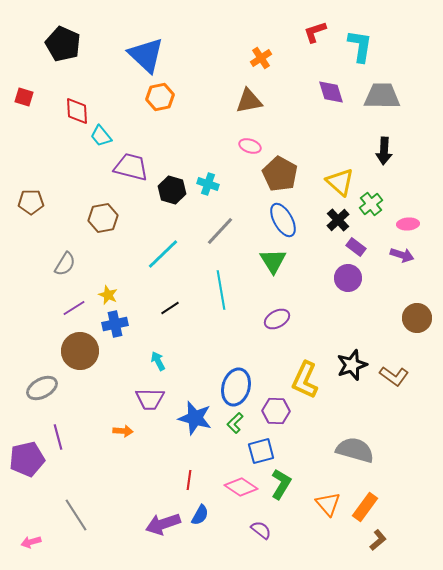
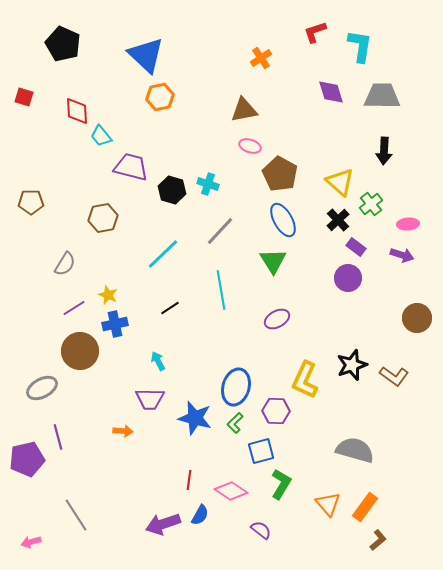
brown triangle at (249, 101): moved 5 px left, 9 px down
pink diamond at (241, 487): moved 10 px left, 4 px down
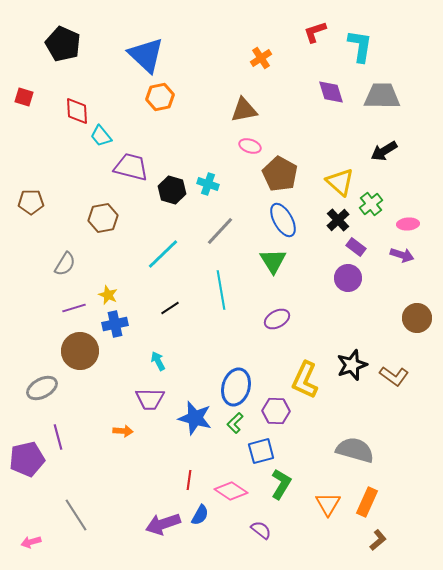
black arrow at (384, 151): rotated 56 degrees clockwise
purple line at (74, 308): rotated 15 degrees clockwise
orange triangle at (328, 504): rotated 12 degrees clockwise
orange rectangle at (365, 507): moved 2 px right, 5 px up; rotated 12 degrees counterclockwise
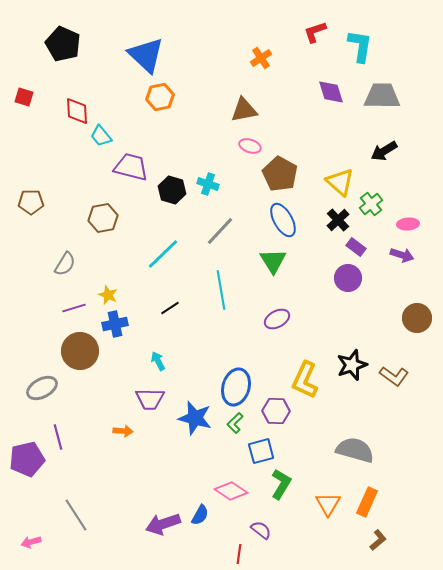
red line at (189, 480): moved 50 px right, 74 px down
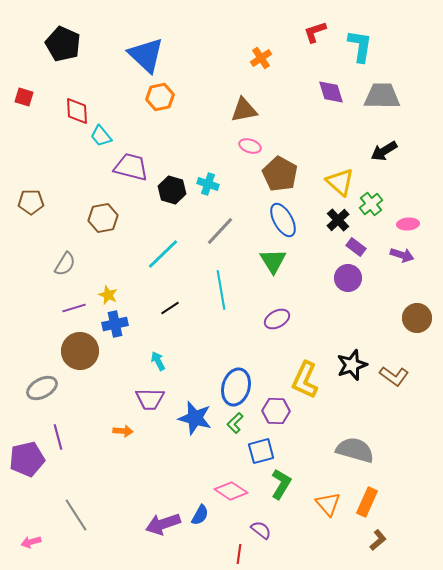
orange triangle at (328, 504): rotated 12 degrees counterclockwise
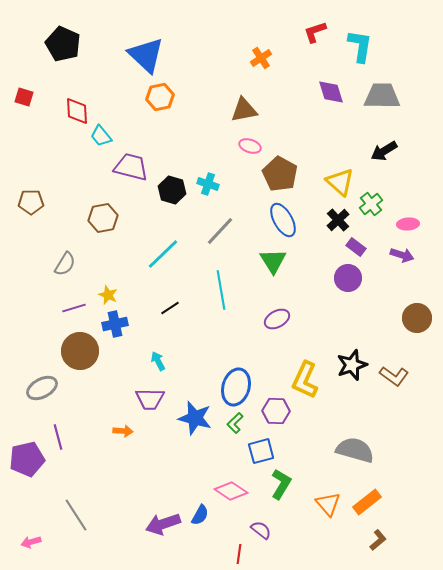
orange rectangle at (367, 502): rotated 28 degrees clockwise
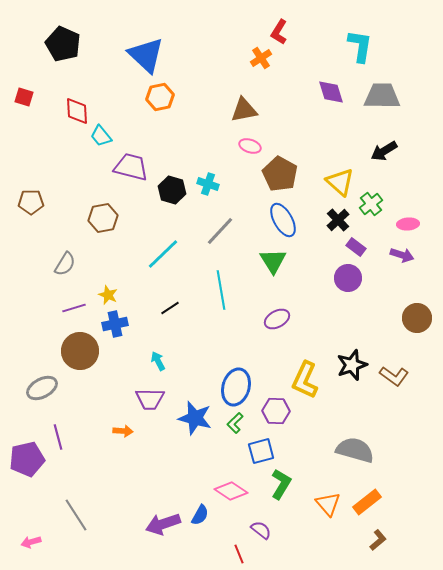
red L-shape at (315, 32): moved 36 px left; rotated 40 degrees counterclockwise
red line at (239, 554): rotated 30 degrees counterclockwise
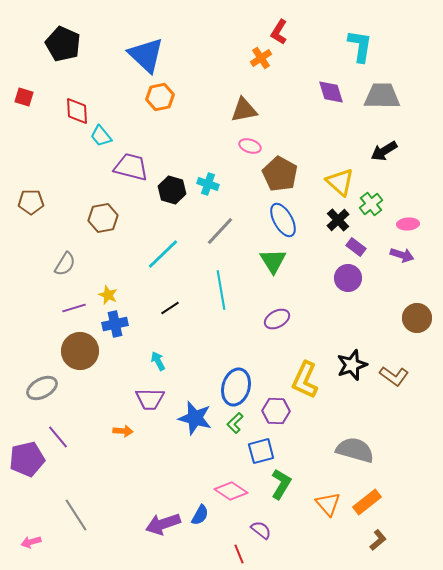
purple line at (58, 437): rotated 25 degrees counterclockwise
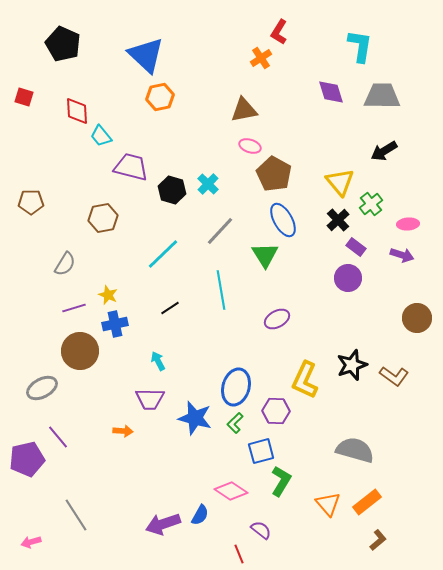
brown pentagon at (280, 174): moved 6 px left
yellow triangle at (340, 182): rotated 8 degrees clockwise
cyan cross at (208, 184): rotated 25 degrees clockwise
green triangle at (273, 261): moved 8 px left, 6 px up
green L-shape at (281, 484): moved 3 px up
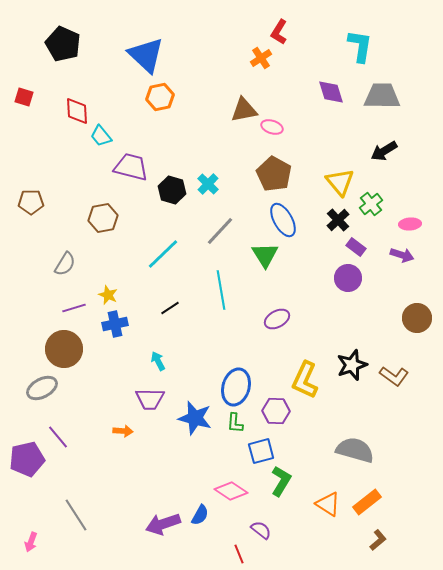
pink ellipse at (250, 146): moved 22 px right, 19 px up
pink ellipse at (408, 224): moved 2 px right
brown circle at (80, 351): moved 16 px left, 2 px up
green L-shape at (235, 423): rotated 40 degrees counterclockwise
orange triangle at (328, 504): rotated 16 degrees counterclockwise
pink arrow at (31, 542): rotated 54 degrees counterclockwise
